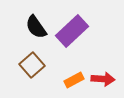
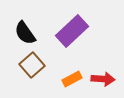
black semicircle: moved 11 px left, 6 px down
orange rectangle: moved 2 px left, 1 px up
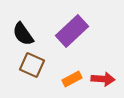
black semicircle: moved 2 px left, 1 px down
brown square: rotated 25 degrees counterclockwise
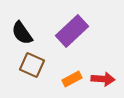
black semicircle: moved 1 px left, 1 px up
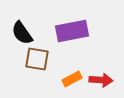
purple rectangle: rotated 32 degrees clockwise
brown square: moved 5 px right, 6 px up; rotated 15 degrees counterclockwise
red arrow: moved 2 px left, 1 px down
